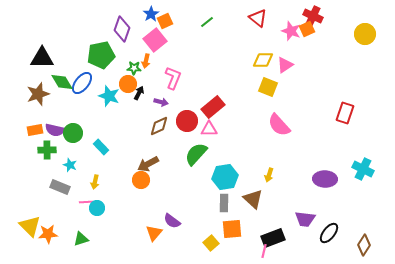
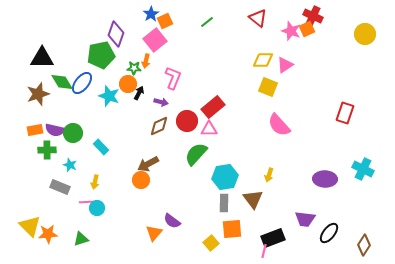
purple diamond at (122, 29): moved 6 px left, 5 px down
brown triangle at (253, 199): rotated 10 degrees clockwise
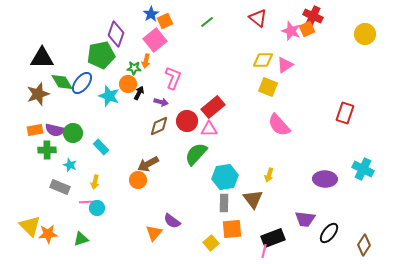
orange circle at (141, 180): moved 3 px left
